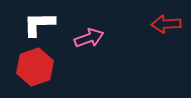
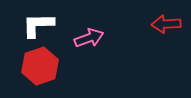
white L-shape: moved 1 px left, 1 px down
red hexagon: moved 5 px right, 1 px up
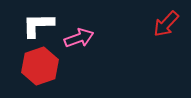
red arrow: rotated 44 degrees counterclockwise
pink arrow: moved 10 px left
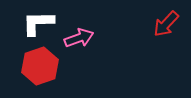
white L-shape: moved 2 px up
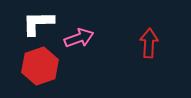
red arrow: moved 17 px left, 19 px down; rotated 140 degrees clockwise
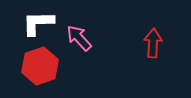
pink arrow: rotated 112 degrees counterclockwise
red arrow: moved 4 px right
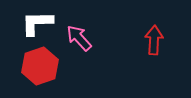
white L-shape: moved 1 px left
red arrow: moved 1 px right, 3 px up
